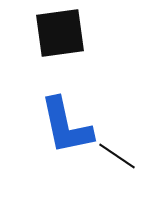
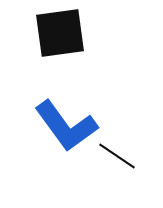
blue L-shape: rotated 24 degrees counterclockwise
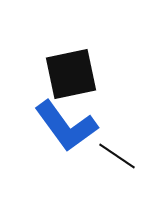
black square: moved 11 px right, 41 px down; rotated 4 degrees counterclockwise
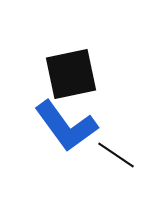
black line: moved 1 px left, 1 px up
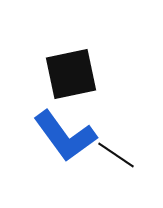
blue L-shape: moved 1 px left, 10 px down
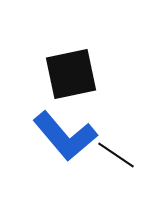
blue L-shape: rotated 4 degrees counterclockwise
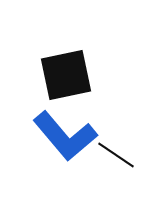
black square: moved 5 px left, 1 px down
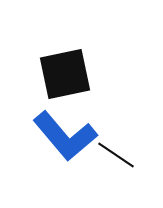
black square: moved 1 px left, 1 px up
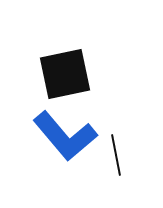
black line: rotated 45 degrees clockwise
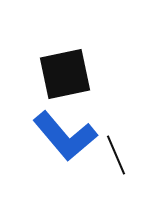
black line: rotated 12 degrees counterclockwise
